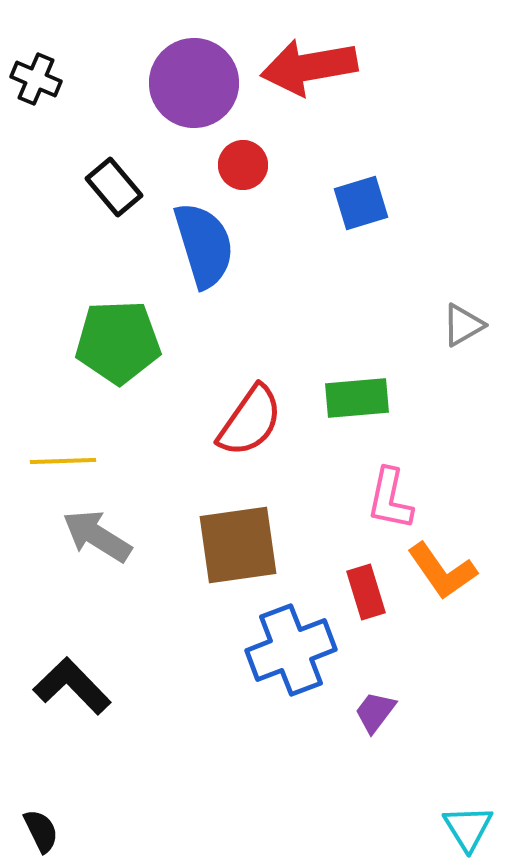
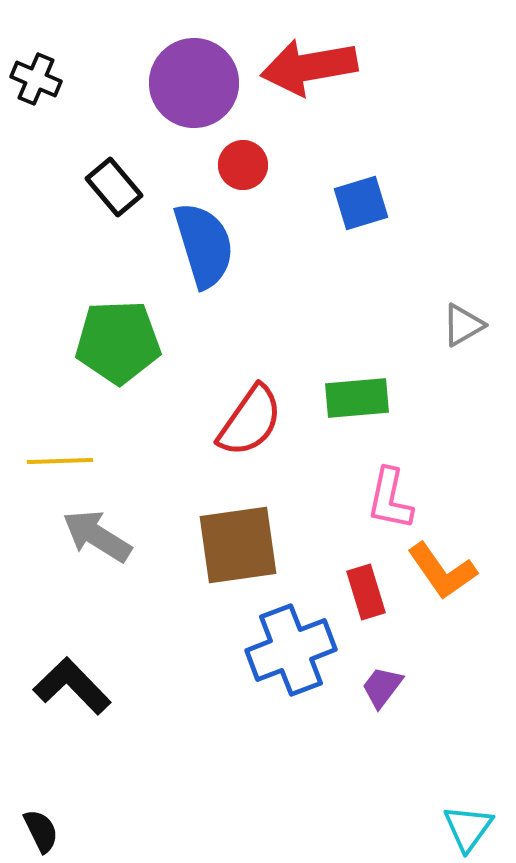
yellow line: moved 3 px left
purple trapezoid: moved 7 px right, 25 px up
cyan triangle: rotated 8 degrees clockwise
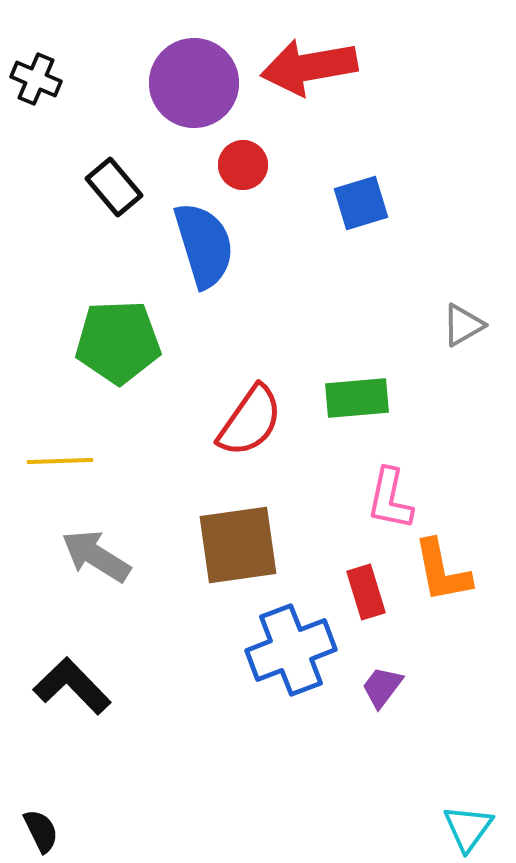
gray arrow: moved 1 px left, 20 px down
orange L-shape: rotated 24 degrees clockwise
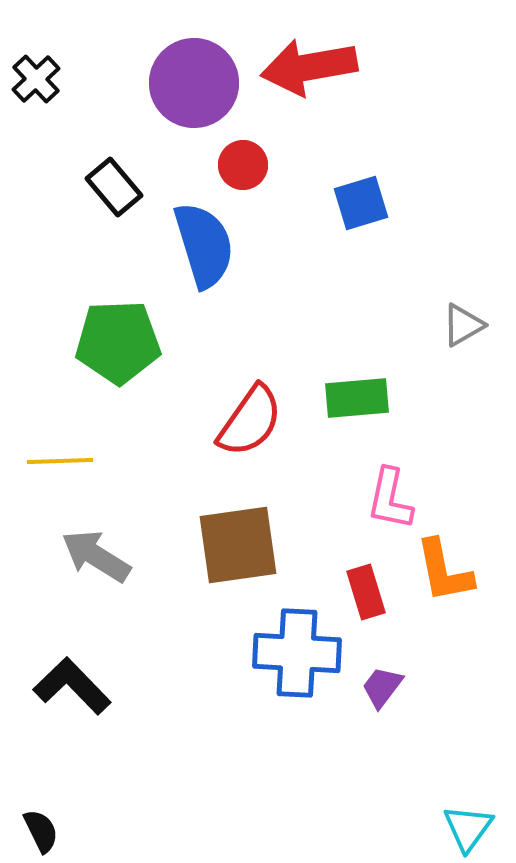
black cross: rotated 24 degrees clockwise
orange L-shape: moved 2 px right
blue cross: moved 6 px right, 3 px down; rotated 24 degrees clockwise
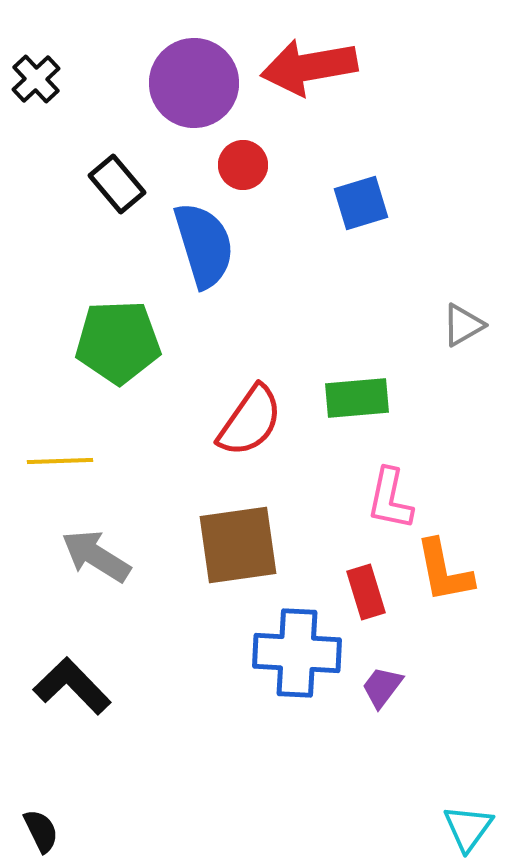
black rectangle: moved 3 px right, 3 px up
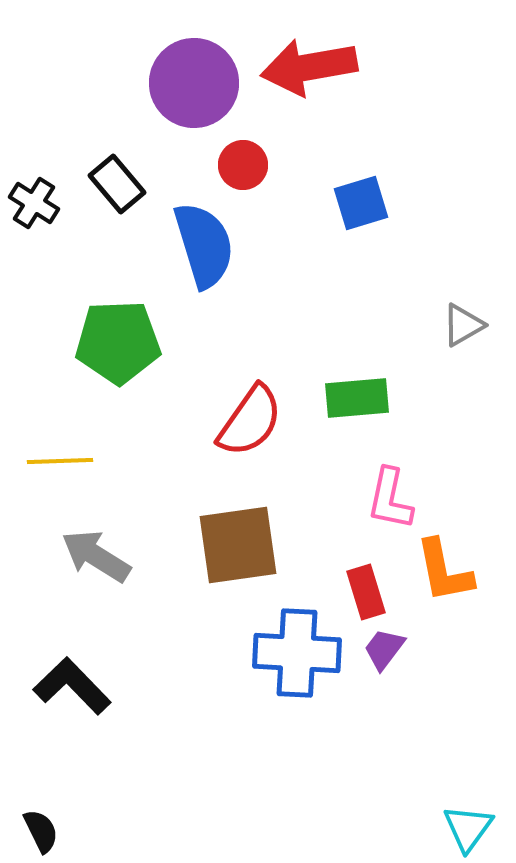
black cross: moved 2 px left, 124 px down; rotated 15 degrees counterclockwise
purple trapezoid: moved 2 px right, 38 px up
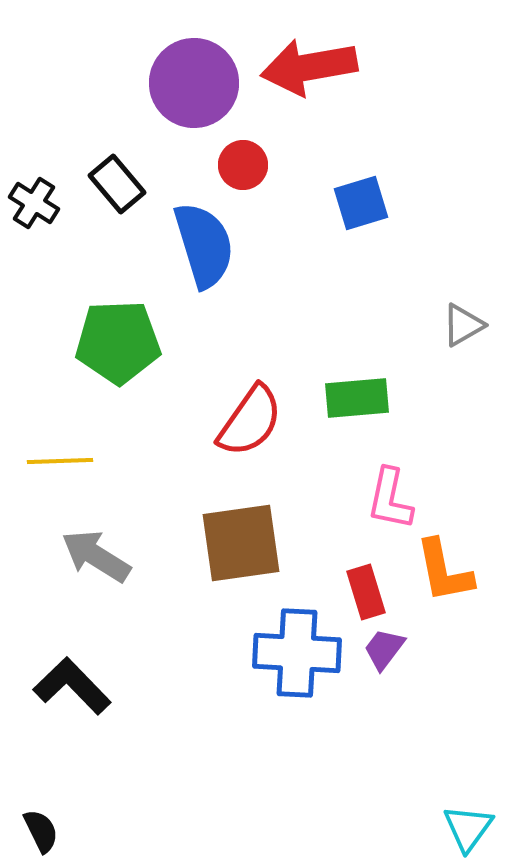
brown square: moved 3 px right, 2 px up
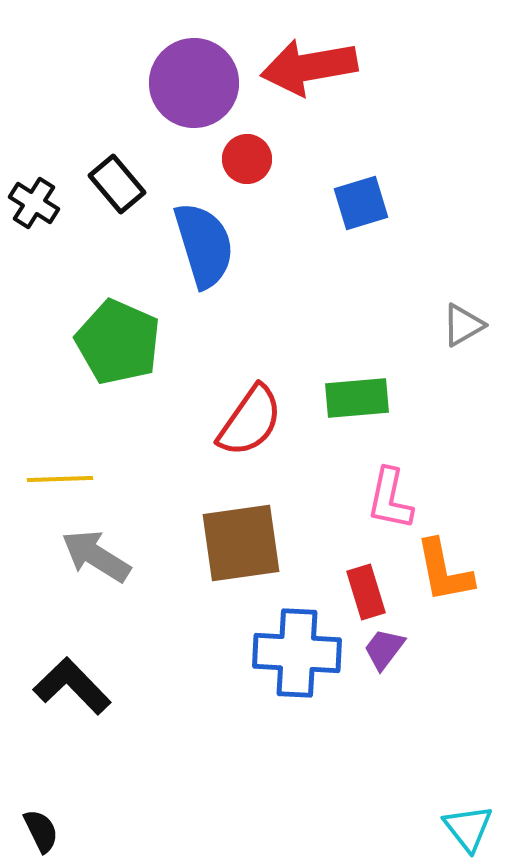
red circle: moved 4 px right, 6 px up
green pentagon: rotated 26 degrees clockwise
yellow line: moved 18 px down
cyan triangle: rotated 14 degrees counterclockwise
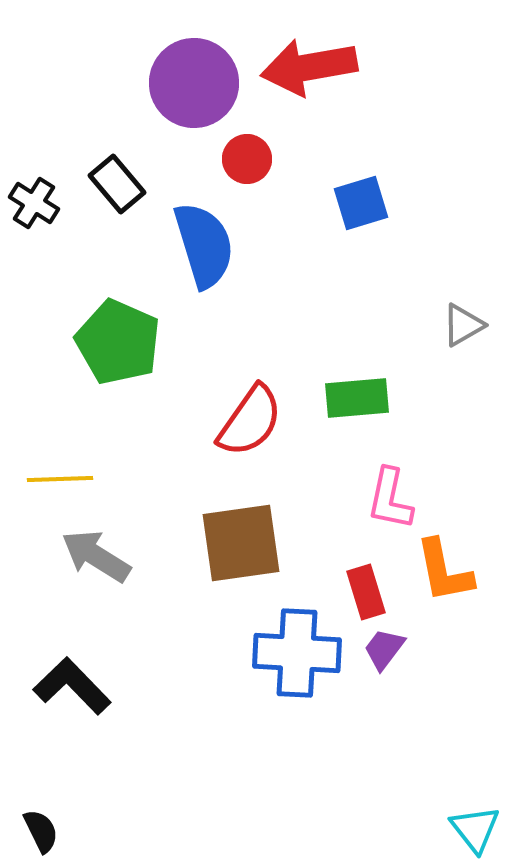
cyan triangle: moved 7 px right, 1 px down
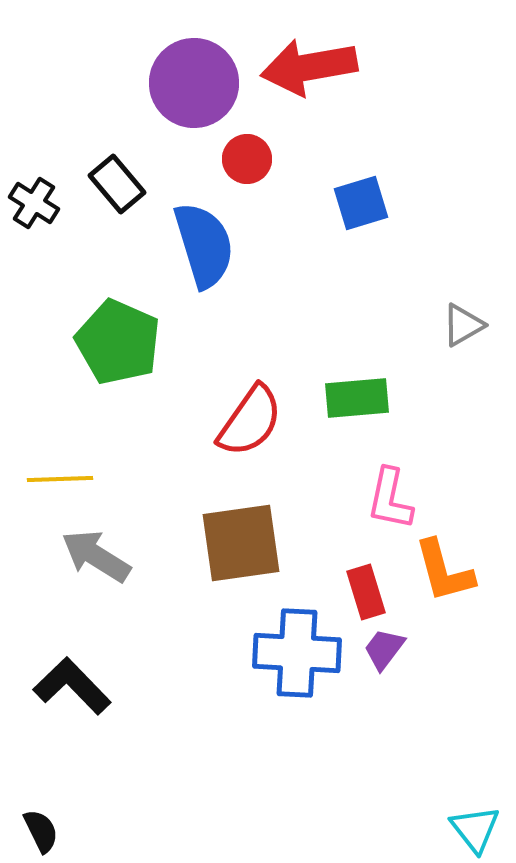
orange L-shape: rotated 4 degrees counterclockwise
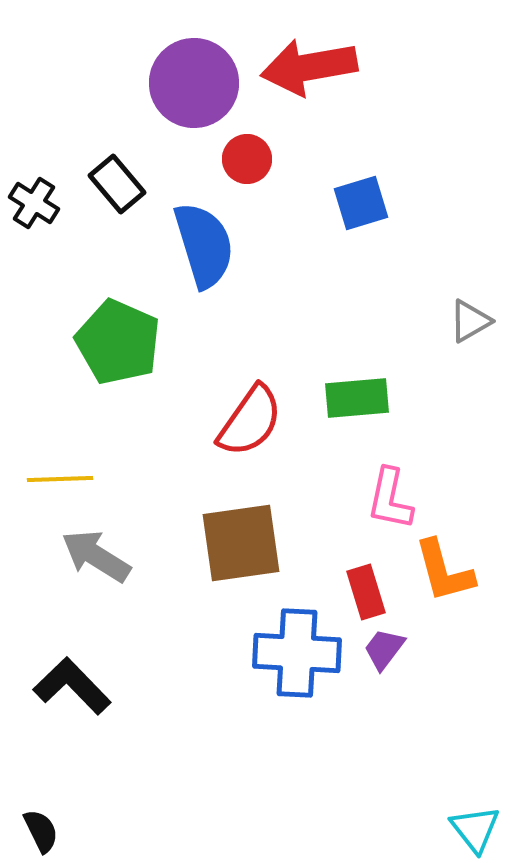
gray triangle: moved 7 px right, 4 px up
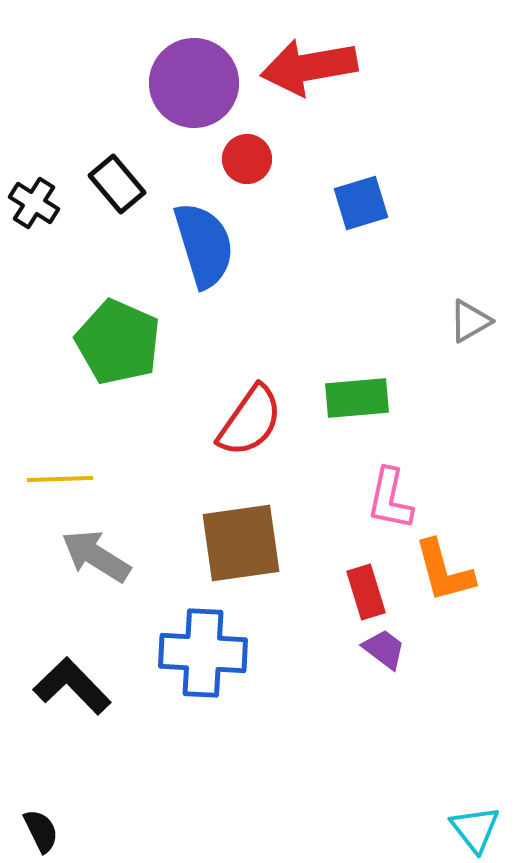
purple trapezoid: rotated 90 degrees clockwise
blue cross: moved 94 px left
